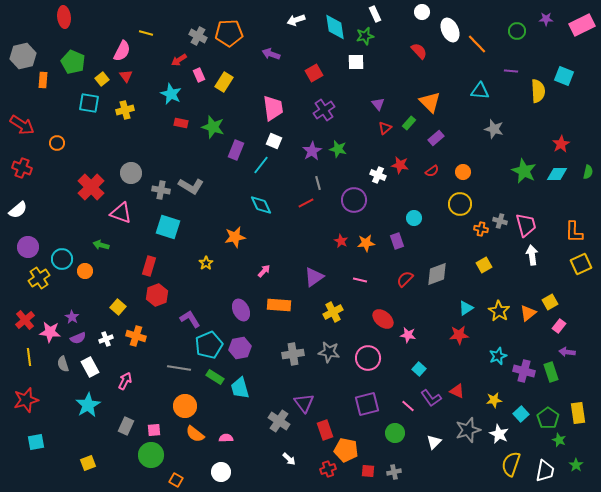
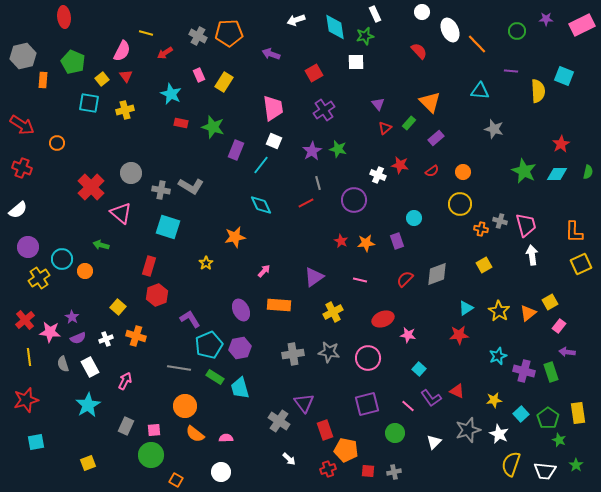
red arrow at (179, 60): moved 14 px left, 7 px up
pink triangle at (121, 213): rotated 20 degrees clockwise
red ellipse at (383, 319): rotated 60 degrees counterclockwise
white trapezoid at (545, 471): rotated 85 degrees clockwise
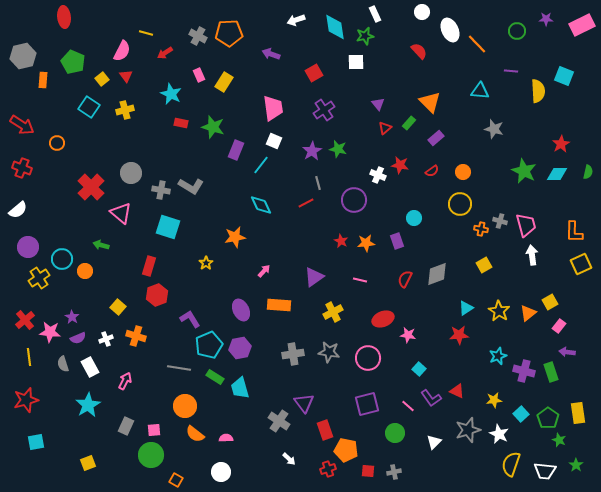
cyan square at (89, 103): moved 4 px down; rotated 25 degrees clockwise
red semicircle at (405, 279): rotated 18 degrees counterclockwise
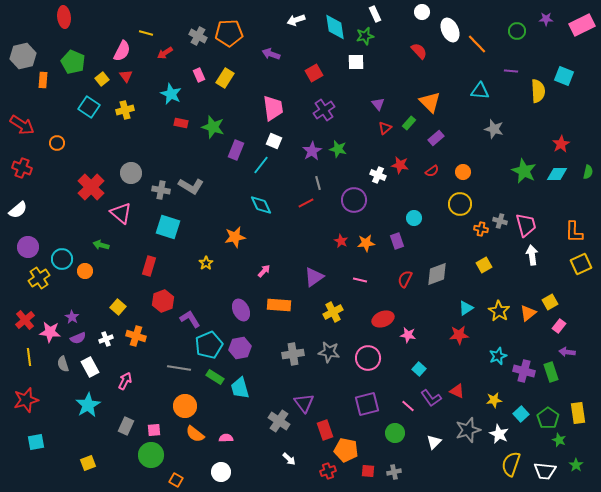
yellow rectangle at (224, 82): moved 1 px right, 4 px up
red hexagon at (157, 295): moved 6 px right, 6 px down
red cross at (328, 469): moved 2 px down
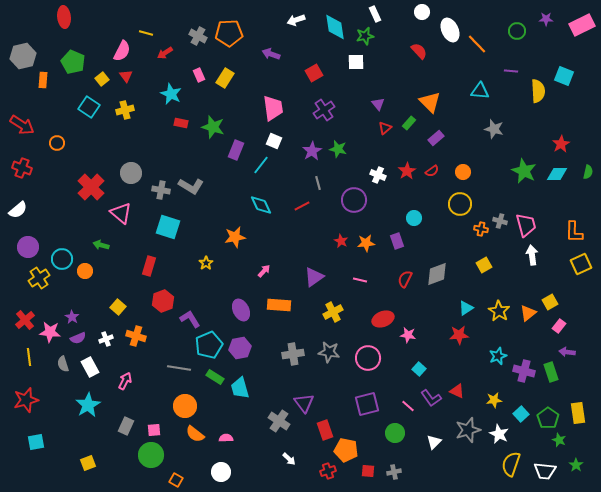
red star at (400, 165): moved 7 px right, 6 px down; rotated 30 degrees clockwise
red line at (306, 203): moved 4 px left, 3 px down
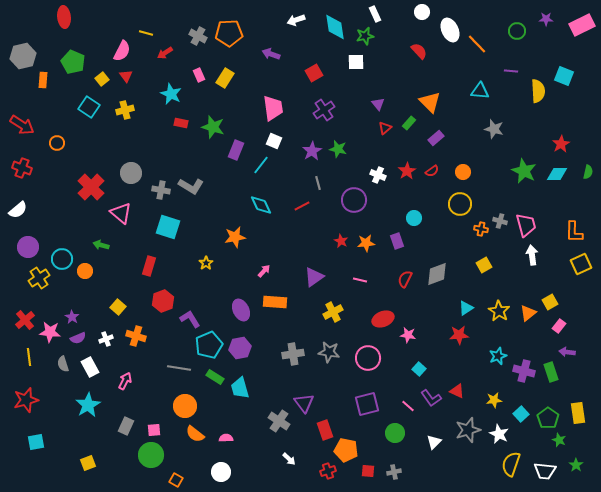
orange rectangle at (279, 305): moved 4 px left, 3 px up
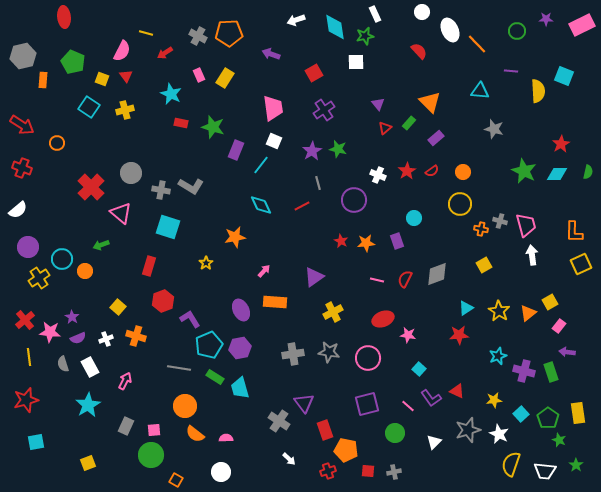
yellow square at (102, 79): rotated 32 degrees counterclockwise
green arrow at (101, 245): rotated 35 degrees counterclockwise
pink line at (360, 280): moved 17 px right
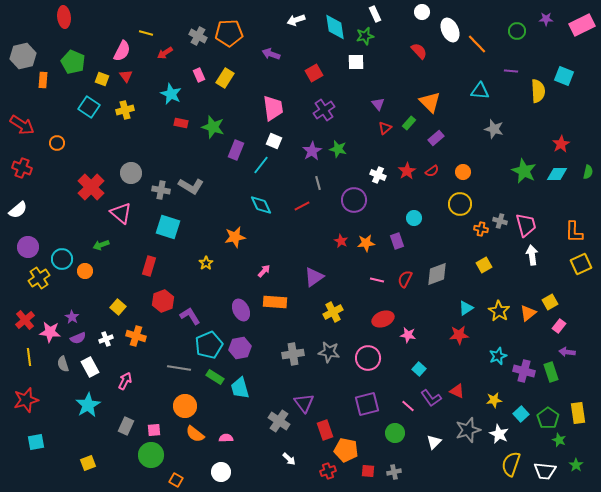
purple L-shape at (190, 319): moved 3 px up
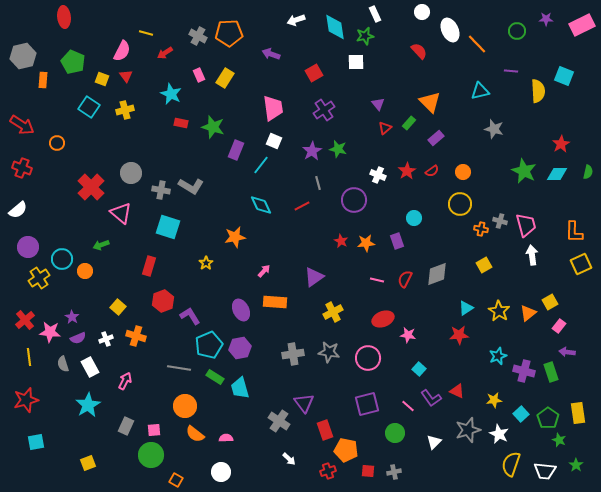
cyan triangle at (480, 91): rotated 18 degrees counterclockwise
